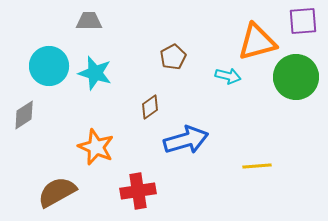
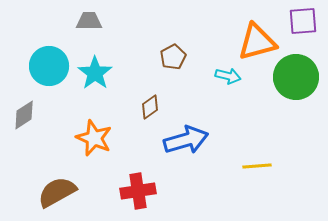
cyan star: rotated 20 degrees clockwise
orange star: moved 2 px left, 9 px up
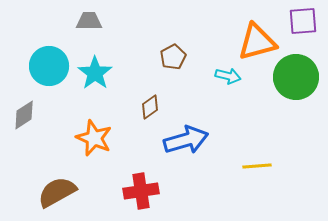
red cross: moved 3 px right
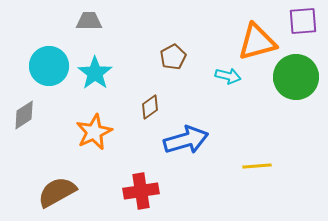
orange star: moved 6 px up; rotated 24 degrees clockwise
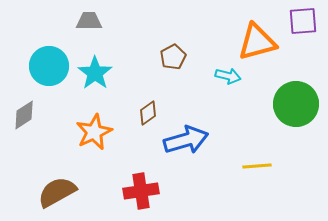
green circle: moved 27 px down
brown diamond: moved 2 px left, 6 px down
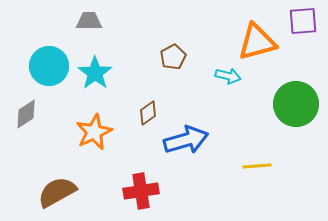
gray diamond: moved 2 px right, 1 px up
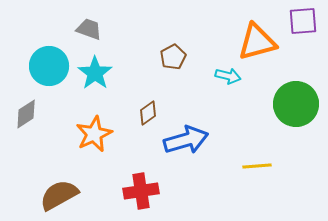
gray trapezoid: moved 8 px down; rotated 20 degrees clockwise
orange star: moved 2 px down
brown semicircle: moved 2 px right, 3 px down
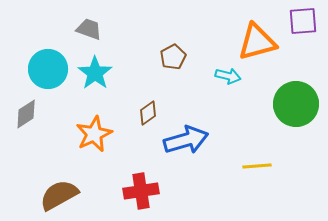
cyan circle: moved 1 px left, 3 px down
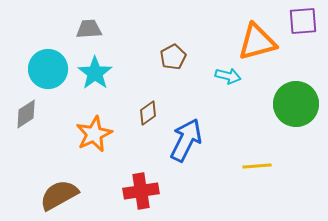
gray trapezoid: rotated 24 degrees counterclockwise
blue arrow: rotated 48 degrees counterclockwise
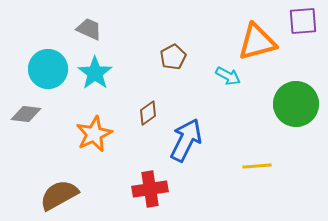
gray trapezoid: rotated 28 degrees clockwise
cyan arrow: rotated 15 degrees clockwise
gray diamond: rotated 40 degrees clockwise
red cross: moved 9 px right, 2 px up
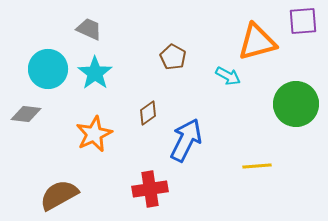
brown pentagon: rotated 15 degrees counterclockwise
